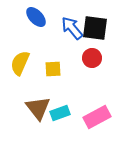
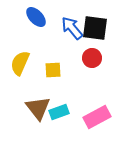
yellow square: moved 1 px down
cyan rectangle: moved 1 px left, 1 px up
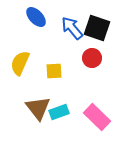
black square: moved 2 px right; rotated 12 degrees clockwise
yellow square: moved 1 px right, 1 px down
pink rectangle: rotated 72 degrees clockwise
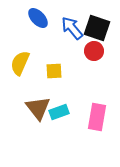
blue ellipse: moved 2 px right, 1 px down
red circle: moved 2 px right, 7 px up
pink rectangle: rotated 56 degrees clockwise
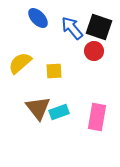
black square: moved 2 px right, 1 px up
yellow semicircle: rotated 25 degrees clockwise
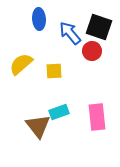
blue ellipse: moved 1 px right, 1 px down; rotated 40 degrees clockwise
blue arrow: moved 2 px left, 5 px down
red circle: moved 2 px left
yellow semicircle: moved 1 px right, 1 px down
brown triangle: moved 18 px down
pink rectangle: rotated 16 degrees counterclockwise
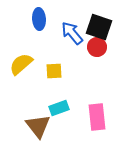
blue arrow: moved 2 px right
red circle: moved 5 px right, 4 px up
cyan rectangle: moved 4 px up
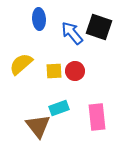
red circle: moved 22 px left, 24 px down
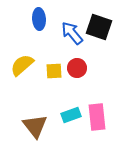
yellow semicircle: moved 1 px right, 1 px down
red circle: moved 2 px right, 3 px up
cyan rectangle: moved 12 px right, 7 px down
brown triangle: moved 3 px left
